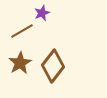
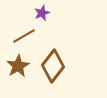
brown line: moved 2 px right, 5 px down
brown star: moved 2 px left, 3 px down
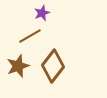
brown line: moved 6 px right
brown star: rotated 10 degrees clockwise
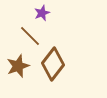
brown line: rotated 75 degrees clockwise
brown diamond: moved 2 px up
